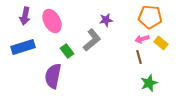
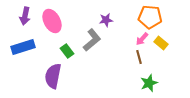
pink arrow: rotated 32 degrees counterclockwise
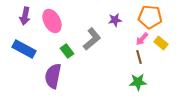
purple star: moved 9 px right
gray L-shape: moved 1 px up
blue rectangle: moved 1 px right, 2 px down; rotated 45 degrees clockwise
green star: moved 11 px left, 1 px up; rotated 18 degrees clockwise
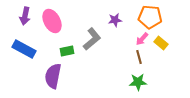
green rectangle: rotated 64 degrees counterclockwise
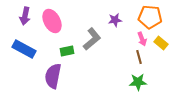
pink arrow: rotated 64 degrees counterclockwise
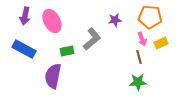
yellow rectangle: rotated 64 degrees counterclockwise
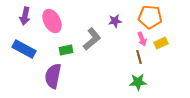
purple star: moved 1 px down
green rectangle: moved 1 px left, 1 px up
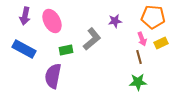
orange pentagon: moved 3 px right
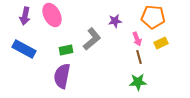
pink ellipse: moved 6 px up
pink arrow: moved 5 px left
purple semicircle: moved 9 px right
